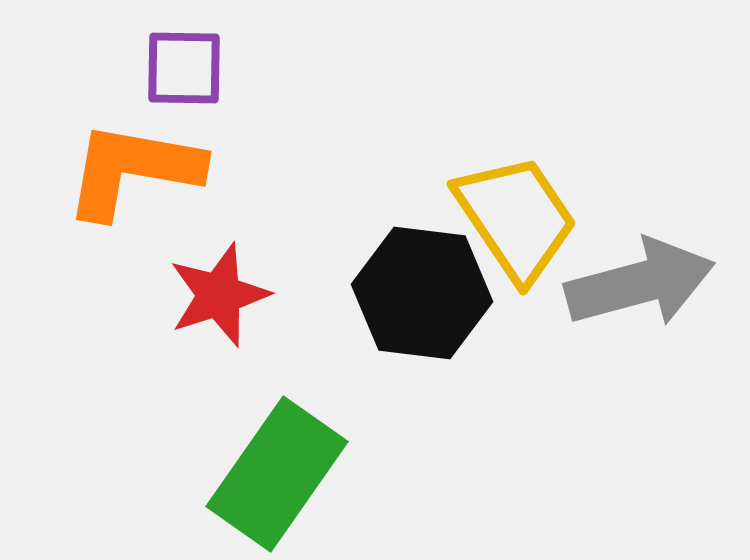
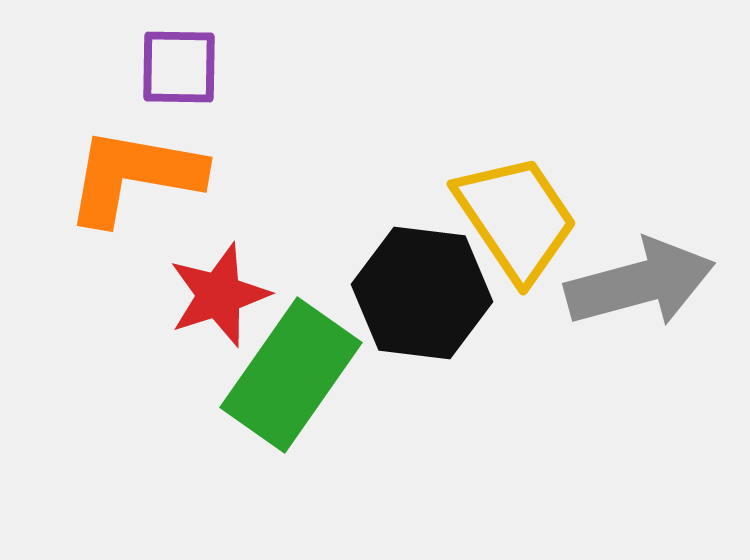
purple square: moved 5 px left, 1 px up
orange L-shape: moved 1 px right, 6 px down
green rectangle: moved 14 px right, 99 px up
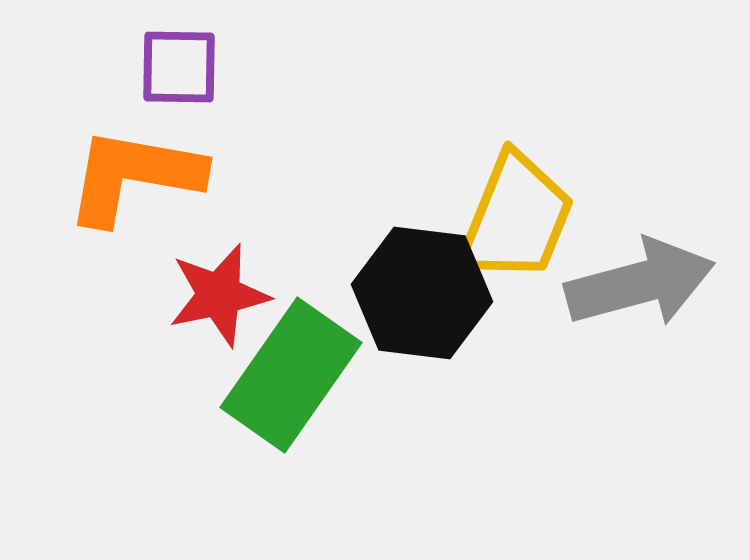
yellow trapezoid: rotated 56 degrees clockwise
red star: rotated 6 degrees clockwise
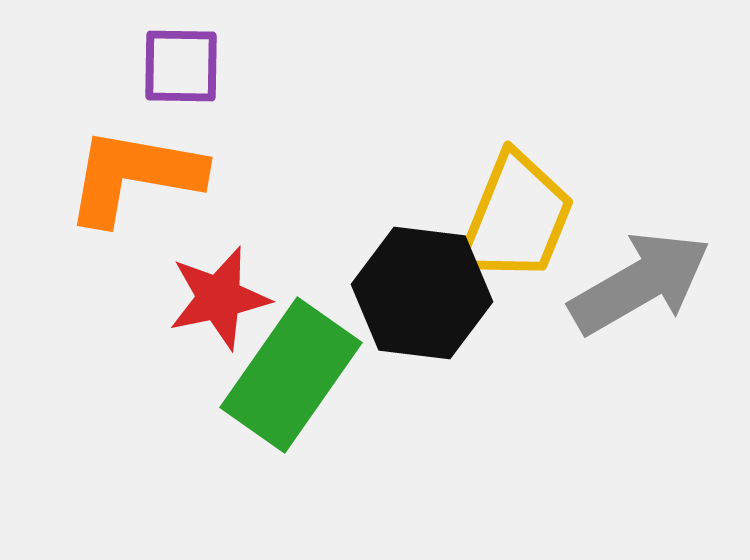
purple square: moved 2 px right, 1 px up
gray arrow: rotated 15 degrees counterclockwise
red star: moved 3 px down
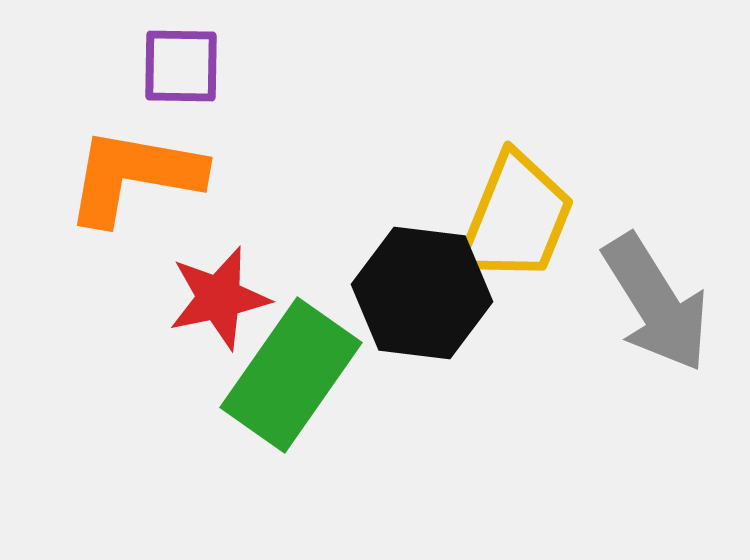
gray arrow: moved 16 px right, 20 px down; rotated 88 degrees clockwise
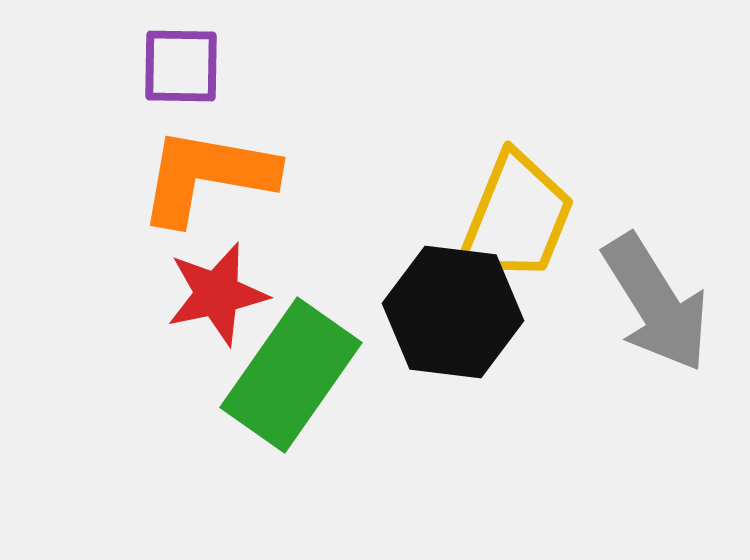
orange L-shape: moved 73 px right
black hexagon: moved 31 px right, 19 px down
red star: moved 2 px left, 4 px up
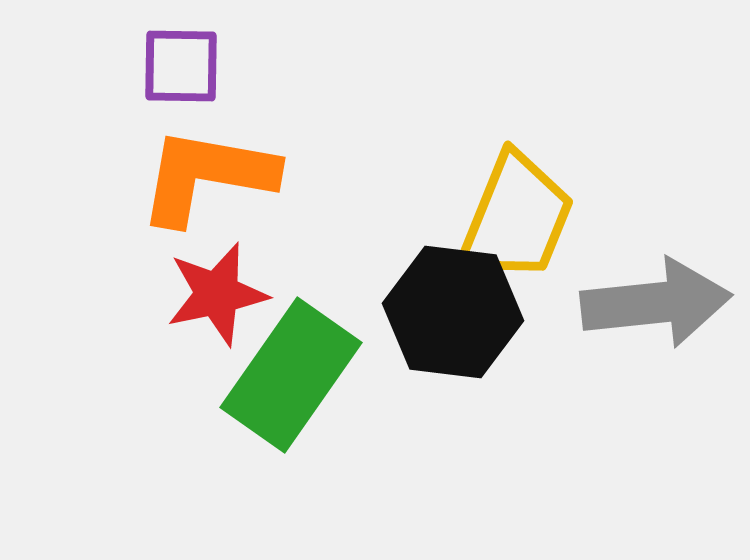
gray arrow: rotated 64 degrees counterclockwise
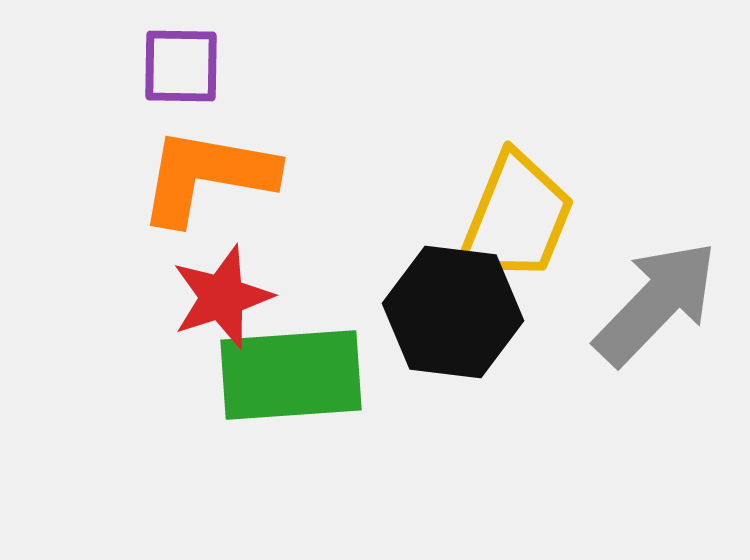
red star: moved 5 px right, 3 px down; rotated 6 degrees counterclockwise
gray arrow: rotated 40 degrees counterclockwise
green rectangle: rotated 51 degrees clockwise
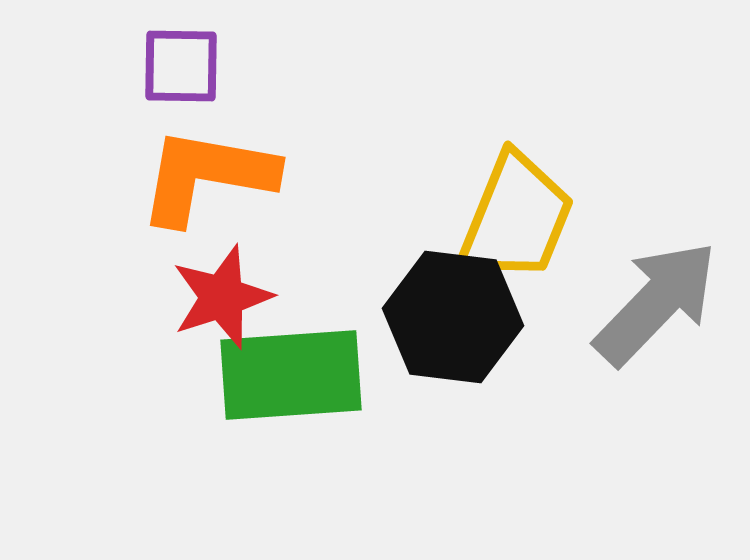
black hexagon: moved 5 px down
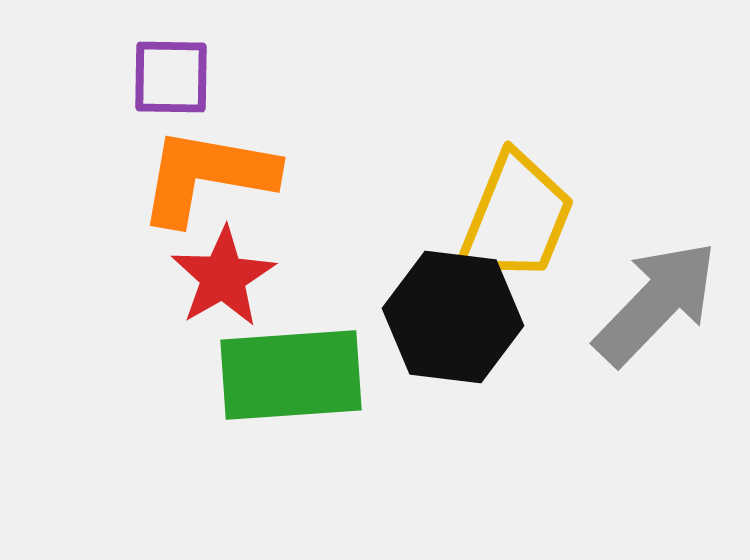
purple square: moved 10 px left, 11 px down
red star: moved 1 px right, 20 px up; rotated 12 degrees counterclockwise
